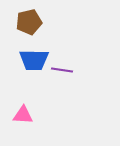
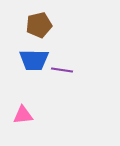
brown pentagon: moved 10 px right, 3 px down
pink triangle: rotated 10 degrees counterclockwise
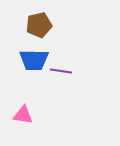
purple line: moved 1 px left, 1 px down
pink triangle: rotated 15 degrees clockwise
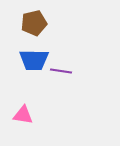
brown pentagon: moved 5 px left, 2 px up
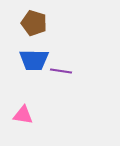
brown pentagon: rotated 30 degrees clockwise
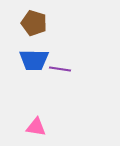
purple line: moved 1 px left, 2 px up
pink triangle: moved 13 px right, 12 px down
